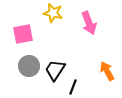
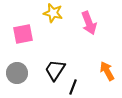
gray circle: moved 12 px left, 7 px down
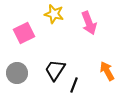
yellow star: moved 1 px right, 1 px down
pink square: moved 1 px right, 1 px up; rotated 15 degrees counterclockwise
black line: moved 1 px right, 2 px up
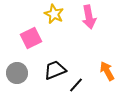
yellow star: rotated 12 degrees clockwise
pink arrow: moved 6 px up; rotated 10 degrees clockwise
pink square: moved 7 px right, 5 px down
black trapezoid: rotated 35 degrees clockwise
black line: moved 2 px right; rotated 21 degrees clockwise
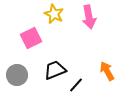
gray circle: moved 2 px down
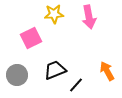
yellow star: rotated 30 degrees counterclockwise
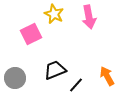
yellow star: rotated 30 degrees clockwise
pink square: moved 4 px up
orange arrow: moved 5 px down
gray circle: moved 2 px left, 3 px down
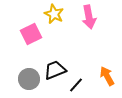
gray circle: moved 14 px right, 1 px down
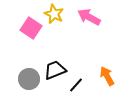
pink arrow: rotated 130 degrees clockwise
pink square: moved 6 px up; rotated 30 degrees counterclockwise
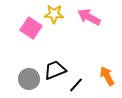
yellow star: rotated 24 degrees counterclockwise
